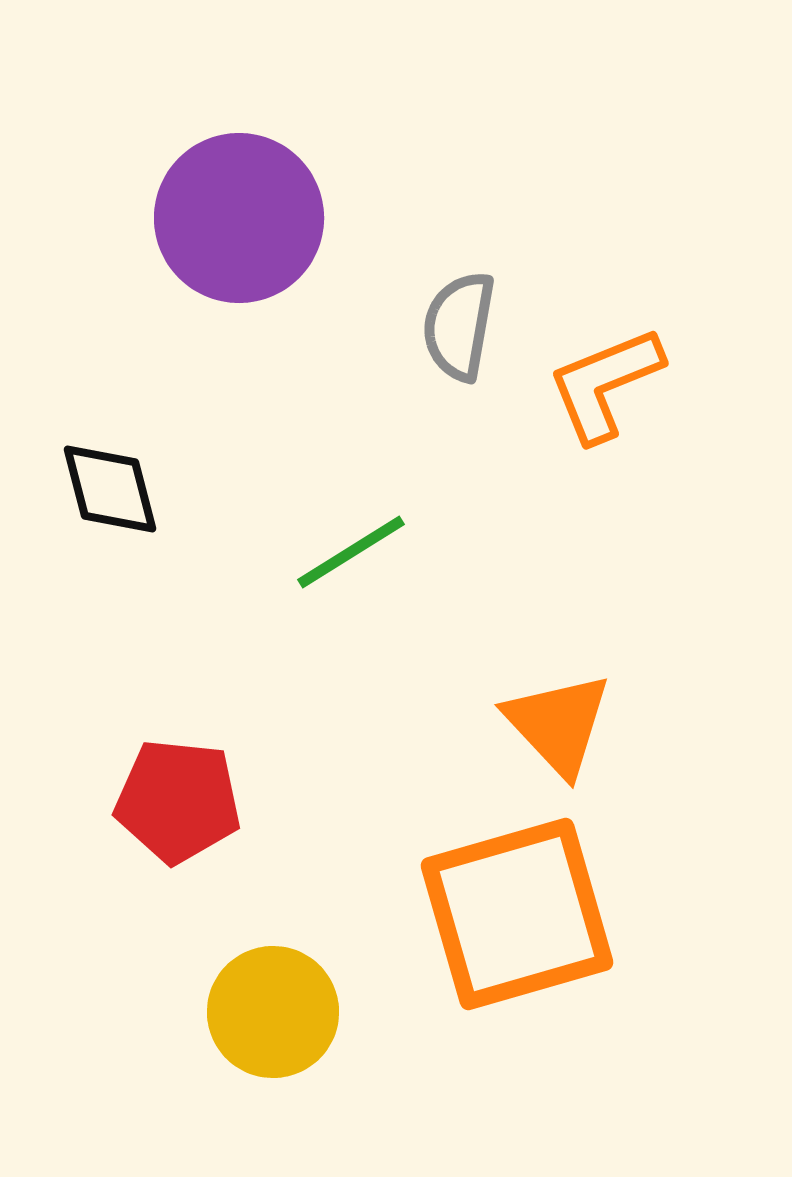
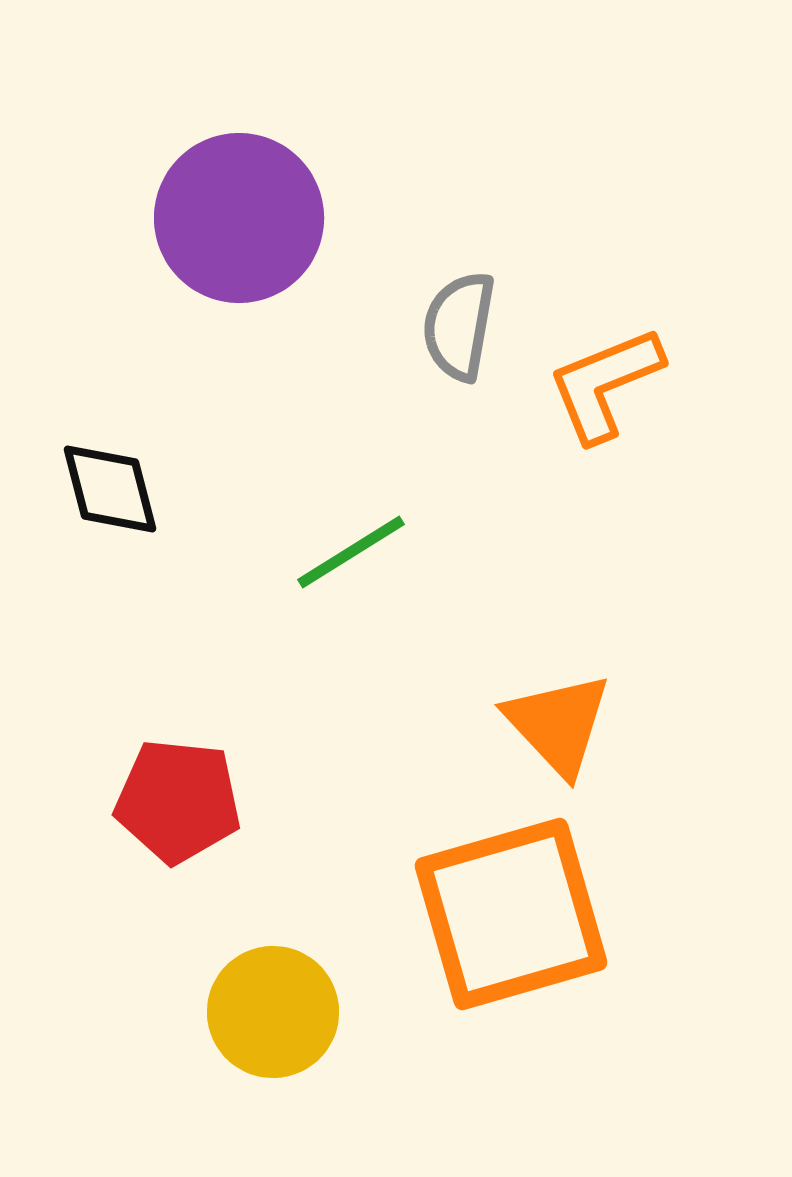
orange square: moved 6 px left
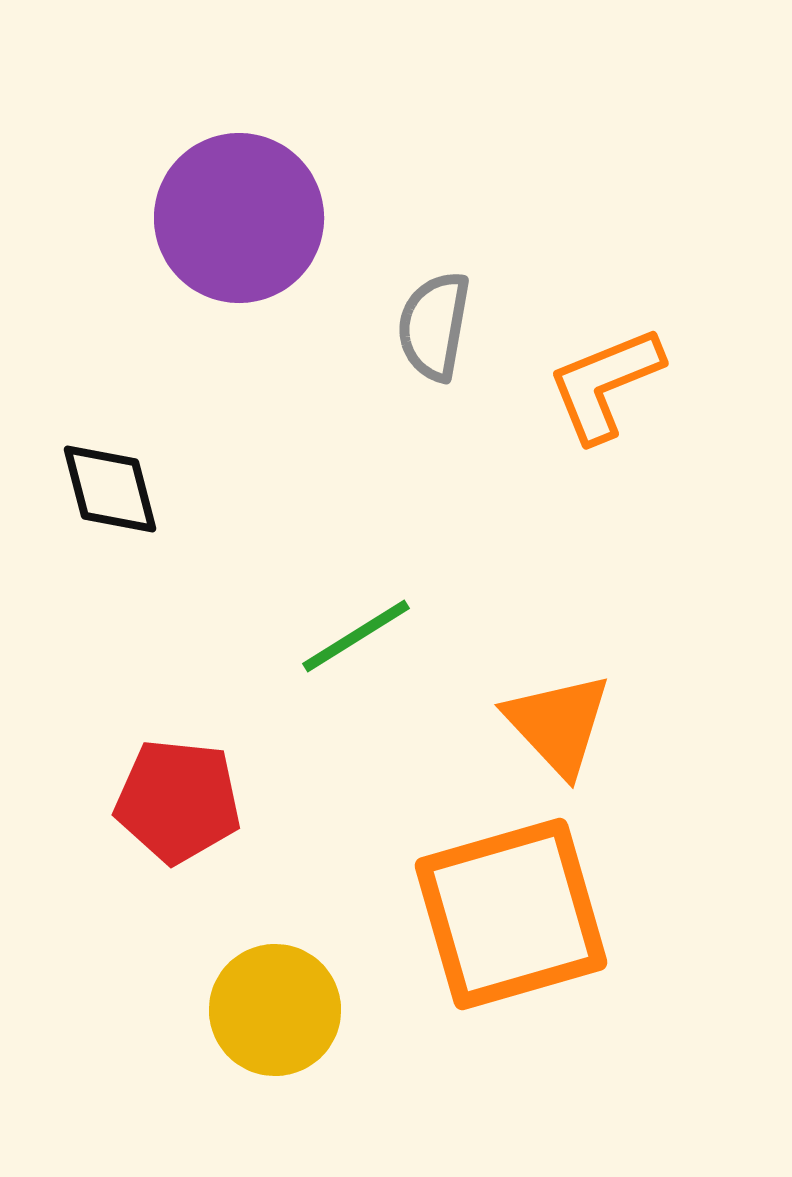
gray semicircle: moved 25 px left
green line: moved 5 px right, 84 px down
yellow circle: moved 2 px right, 2 px up
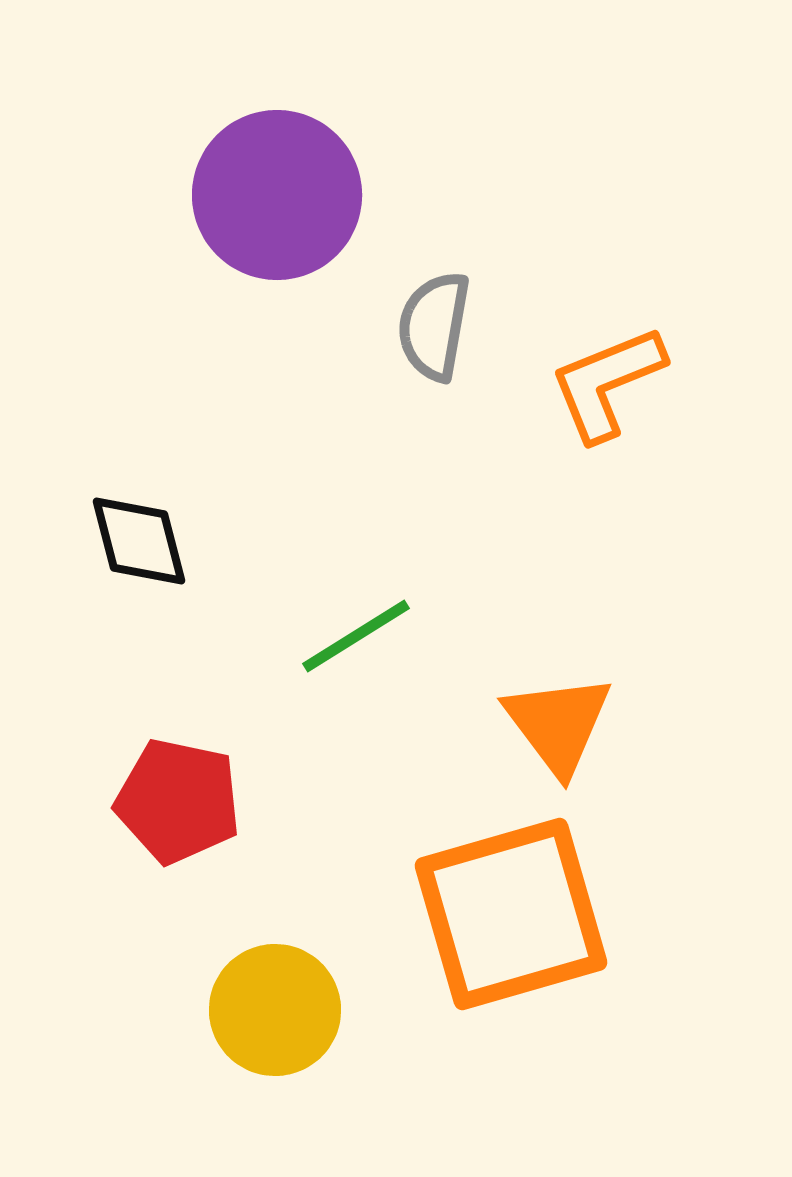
purple circle: moved 38 px right, 23 px up
orange L-shape: moved 2 px right, 1 px up
black diamond: moved 29 px right, 52 px down
orange triangle: rotated 6 degrees clockwise
red pentagon: rotated 6 degrees clockwise
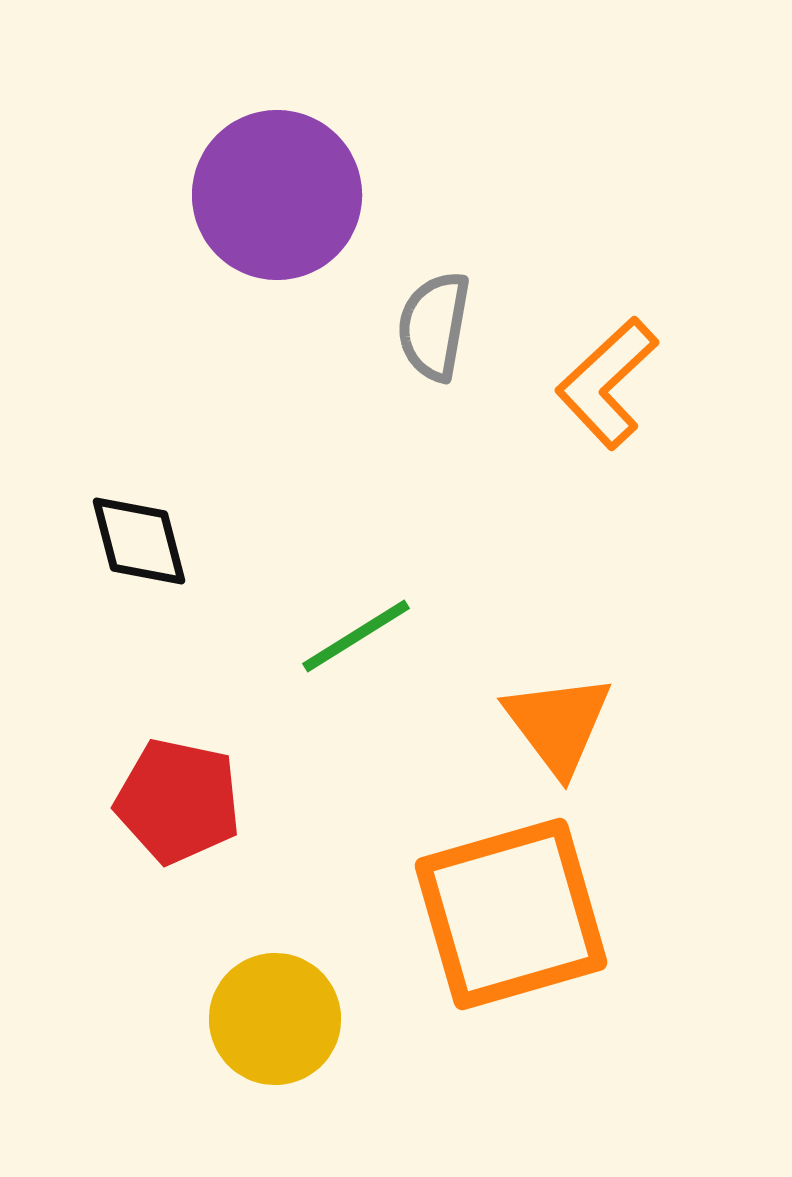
orange L-shape: rotated 21 degrees counterclockwise
yellow circle: moved 9 px down
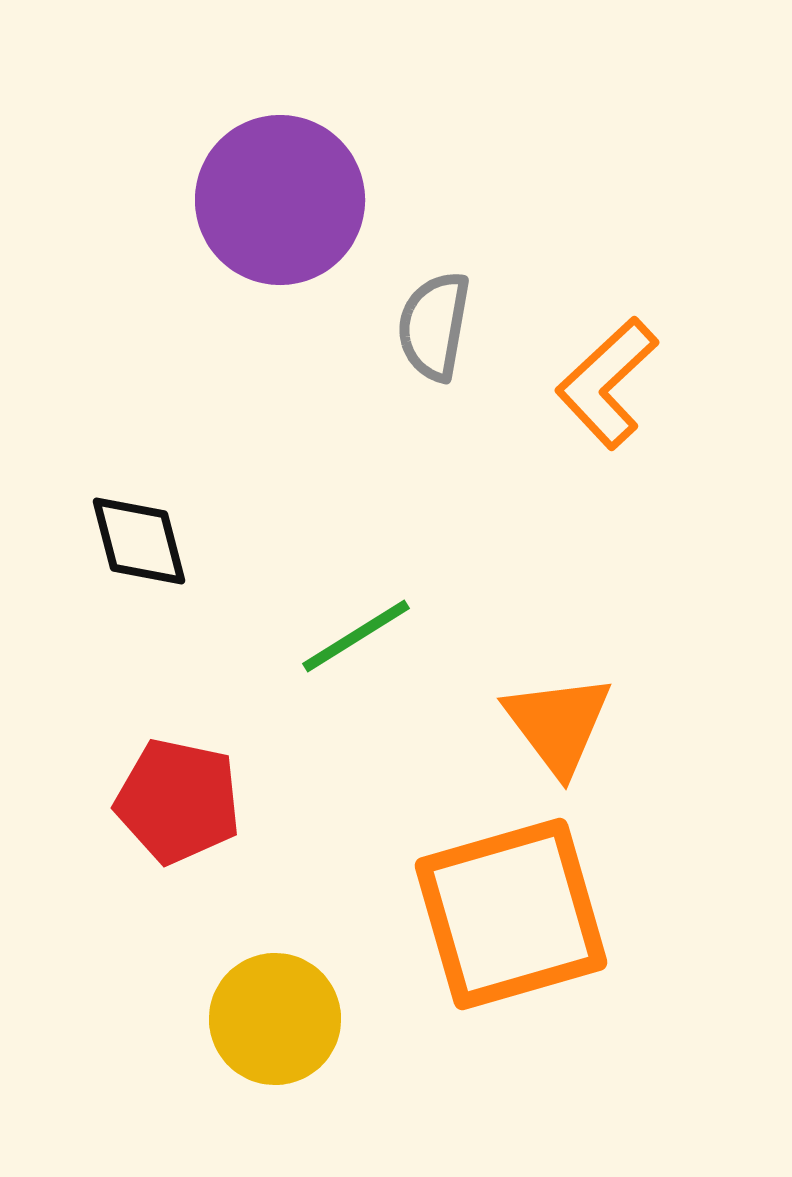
purple circle: moved 3 px right, 5 px down
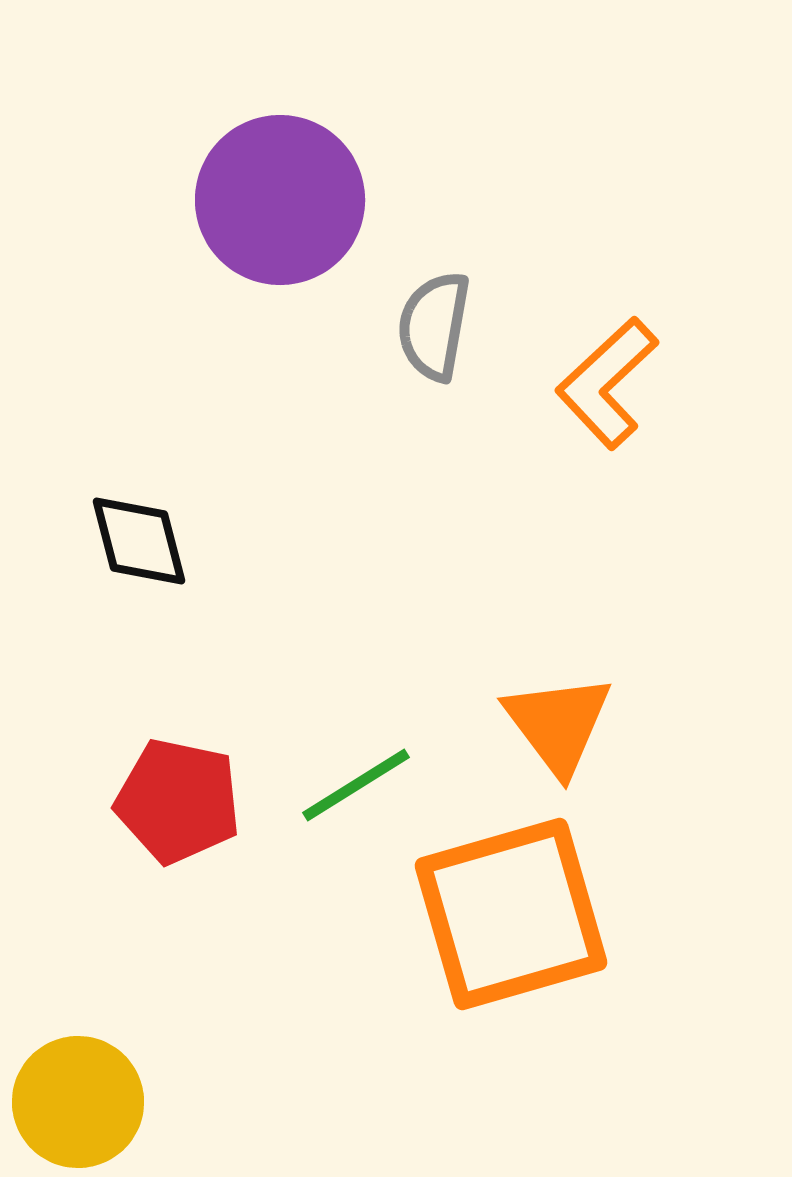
green line: moved 149 px down
yellow circle: moved 197 px left, 83 px down
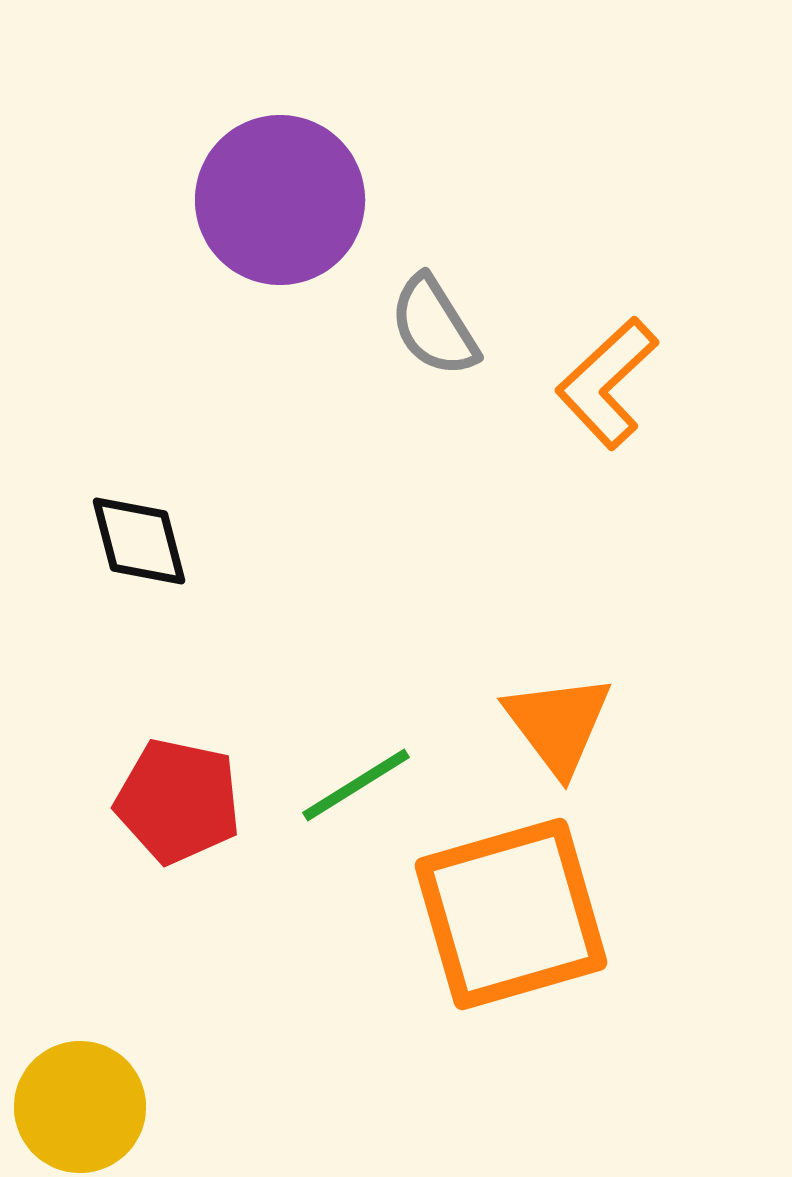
gray semicircle: rotated 42 degrees counterclockwise
yellow circle: moved 2 px right, 5 px down
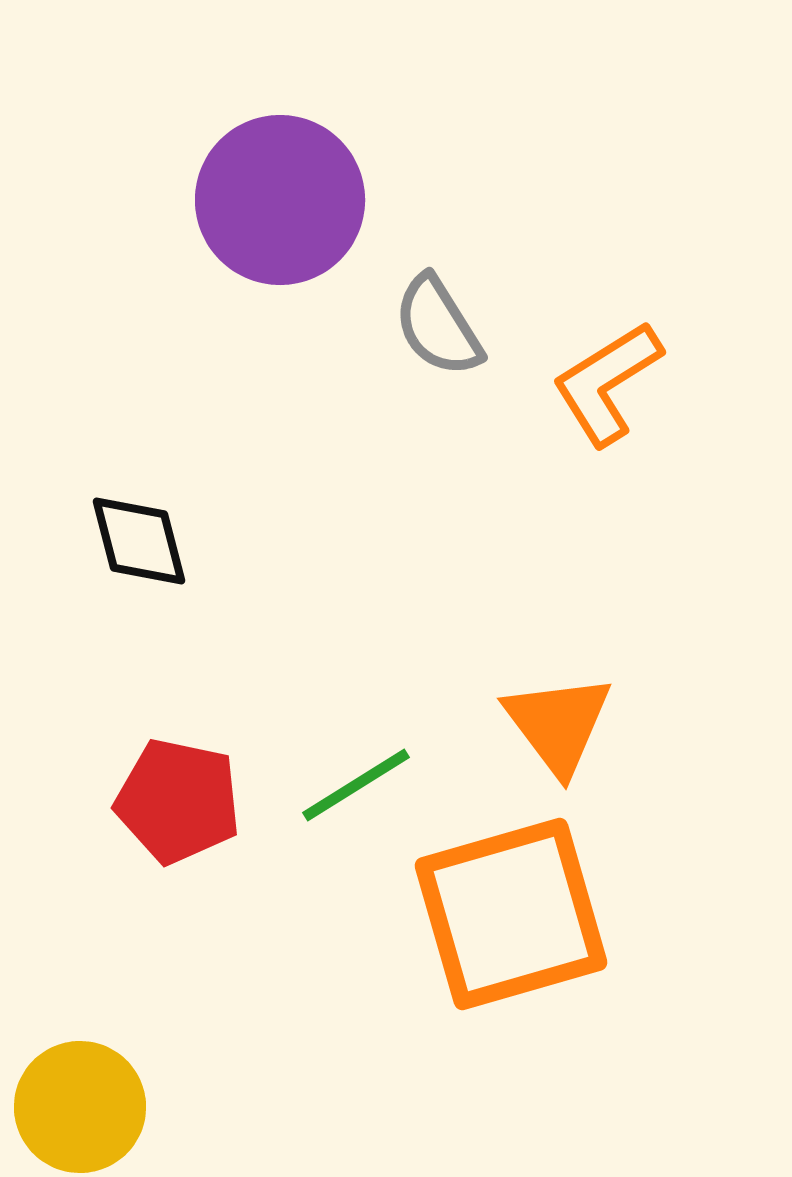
gray semicircle: moved 4 px right
orange L-shape: rotated 11 degrees clockwise
